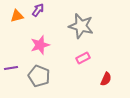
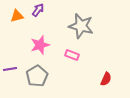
pink rectangle: moved 11 px left, 3 px up; rotated 48 degrees clockwise
purple line: moved 1 px left, 1 px down
gray pentagon: moved 2 px left; rotated 20 degrees clockwise
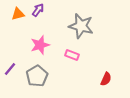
orange triangle: moved 1 px right, 2 px up
purple line: rotated 40 degrees counterclockwise
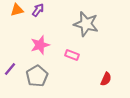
orange triangle: moved 1 px left, 4 px up
gray star: moved 5 px right, 2 px up
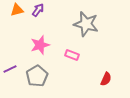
purple line: rotated 24 degrees clockwise
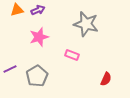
purple arrow: rotated 32 degrees clockwise
pink star: moved 1 px left, 8 px up
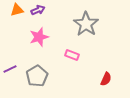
gray star: rotated 20 degrees clockwise
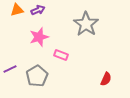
pink rectangle: moved 11 px left
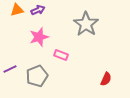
gray pentagon: rotated 10 degrees clockwise
